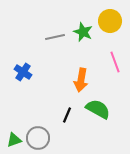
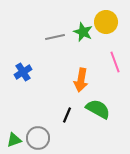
yellow circle: moved 4 px left, 1 px down
blue cross: rotated 24 degrees clockwise
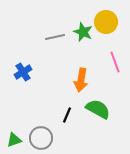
gray circle: moved 3 px right
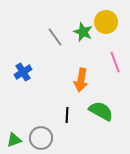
gray line: rotated 66 degrees clockwise
green semicircle: moved 3 px right, 2 px down
black line: rotated 21 degrees counterclockwise
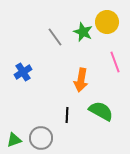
yellow circle: moved 1 px right
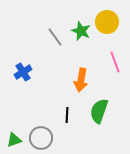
green star: moved 2 px left, 1 px up
green semicircle: moved 2 px left; rotated 100 degrees counterclockwise
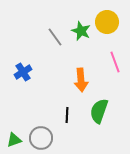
orange arrow: rotated 15 degrees counterclockwise
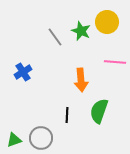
pink line: rotated 65 degrees counterclockwise
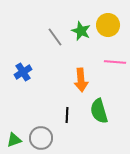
yellow circle: moved 1 px right, 3 px down
green semicircle: rotated 35 degrees counterclockwise
